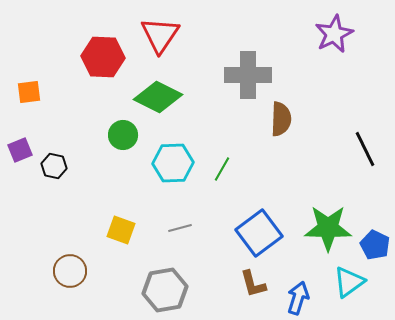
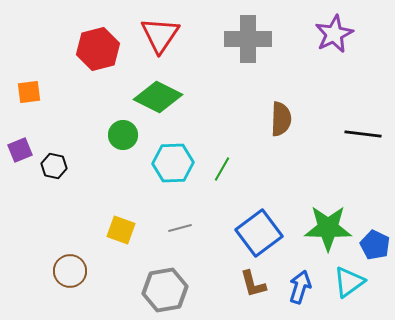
red hexagon: moved 5 px left, 8 px up; rotated 18 degrees counterclockwise
gray cross: moved 36 px up
black line: moved 2 px left, 15 px up; rotated 57 degrees counterclockwise
blue arrow: moved 2 px right, 11 px up
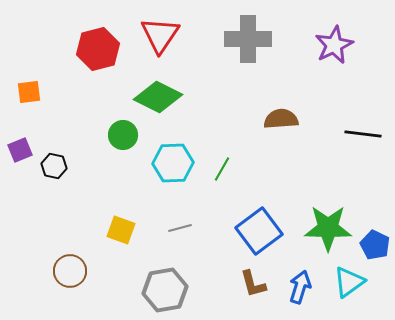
purple star: moved 11 px down
brown semicircle: rotated 96 degrees counterclockwise
blue square: moved 2 px up
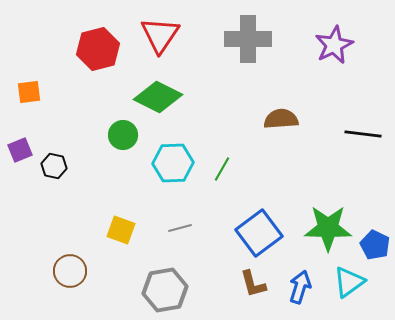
blue square: moved 2 px down
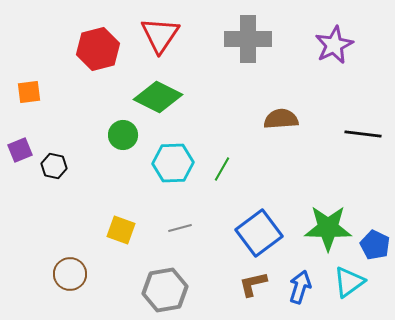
brown circle: moved 3 px down
brown L-shape: rotated 92 degrees clockwise
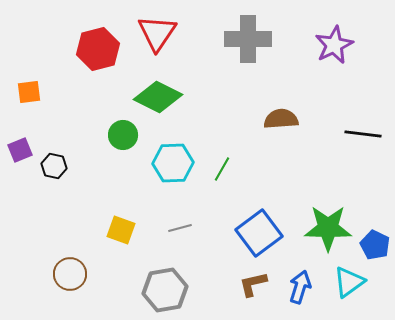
red triangle: moved 3 px left, 2 px up
